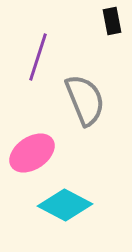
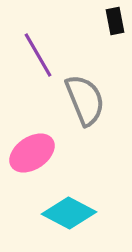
black rectangle: moved 3 px right
purple line: moved 2 px up; rotated 48 degrees counterclockwise
cyan diamond: moved 4 px right, 8 px down
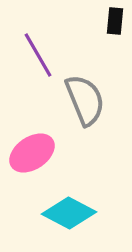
black rectangle: rotated 16 degrees clockwise
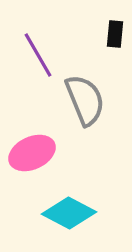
black rectangle: moved 13 px down
pink ellipse: rotated 9 degrees clockwise
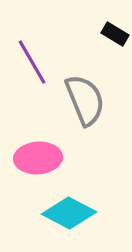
black rectangle: rotated 64 degrees counterclockwise
purple line: moved 6 px left, 7 px down
pink ellipse: moved 6 px right, 5 px down; rotated 21 degrees clockwise
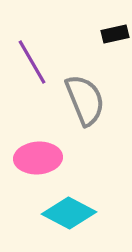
black rectangle: rotated 44 degrees counterclockwise
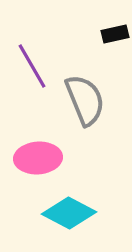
purple line: moved 4 px down
